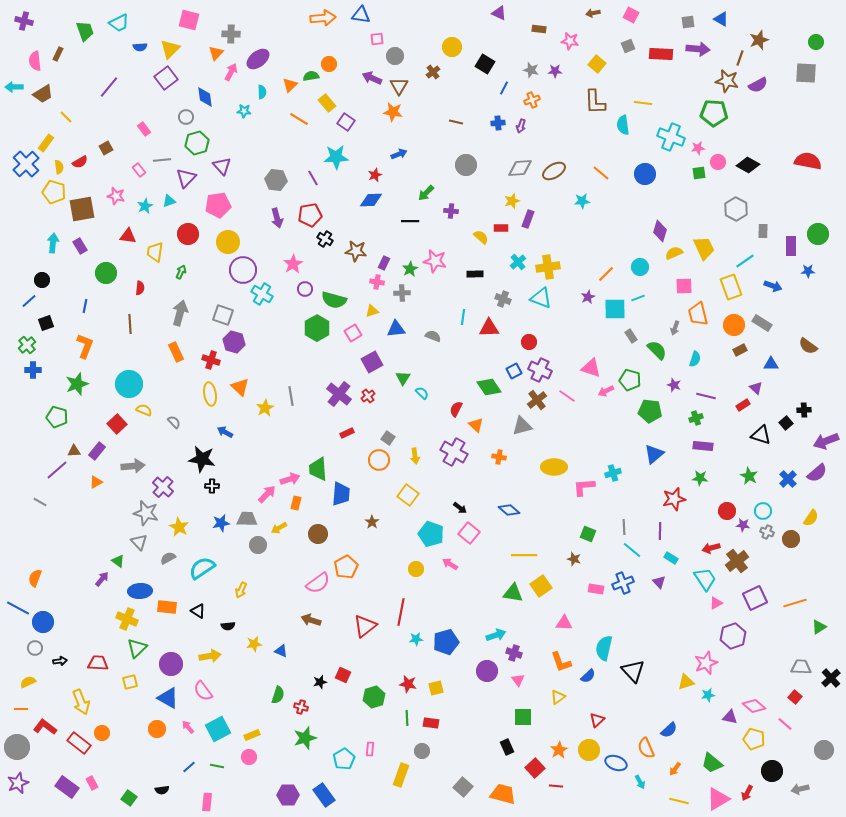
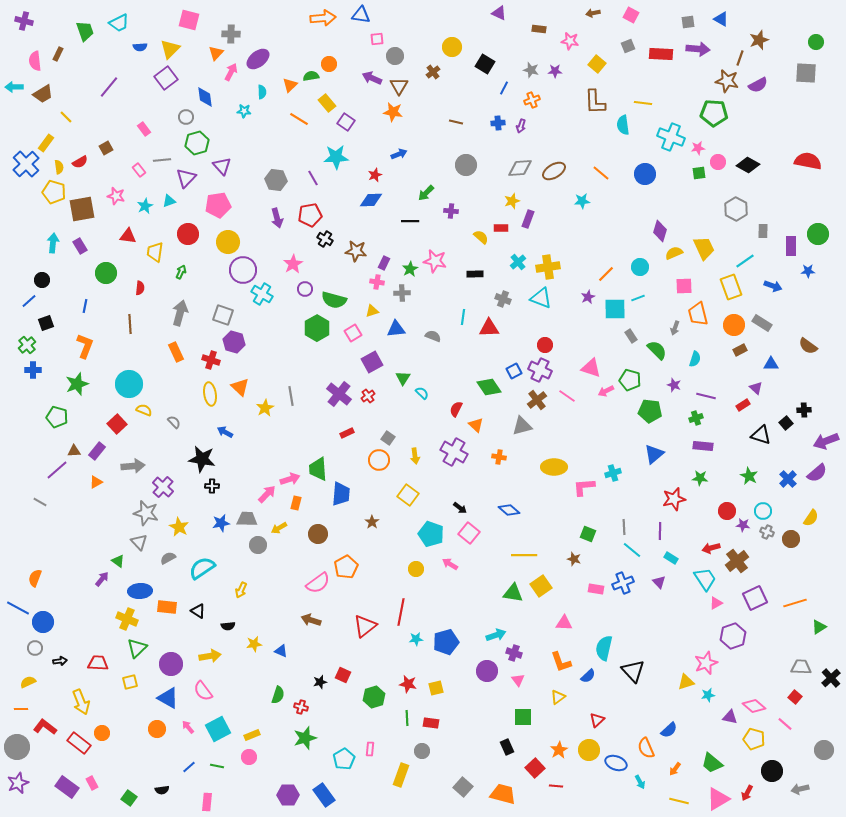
red circle at (529, 342): moved 16 px right, 3 px down
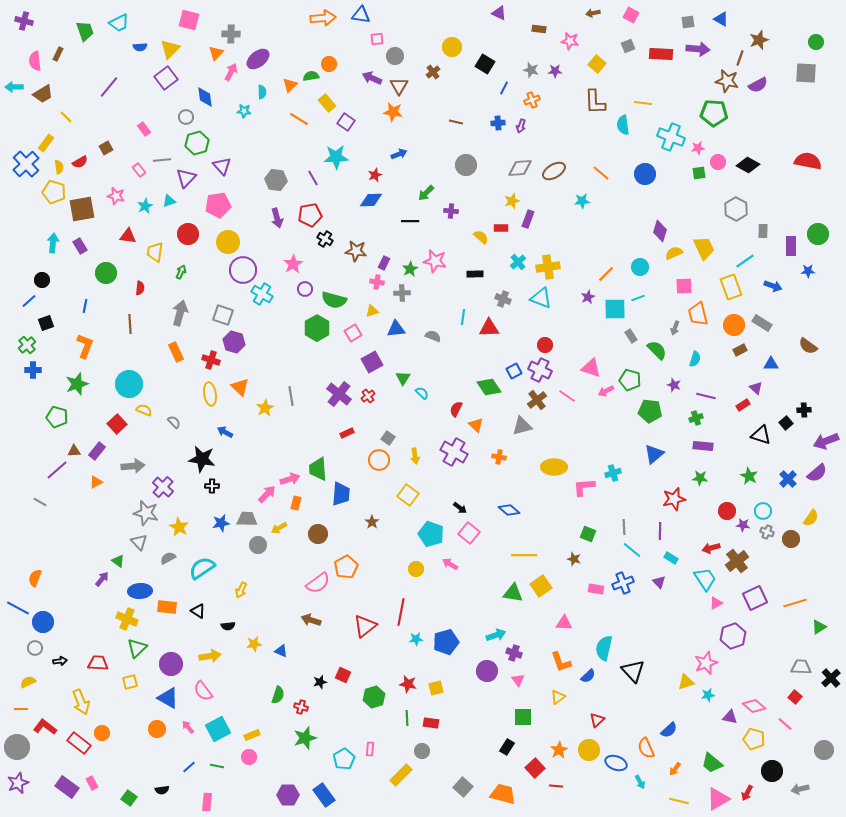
black rectangle at (507, 747): rotated 56 degrees clockwise
yellow rectangle at (401, 775): rotated 25 degrees clockwise
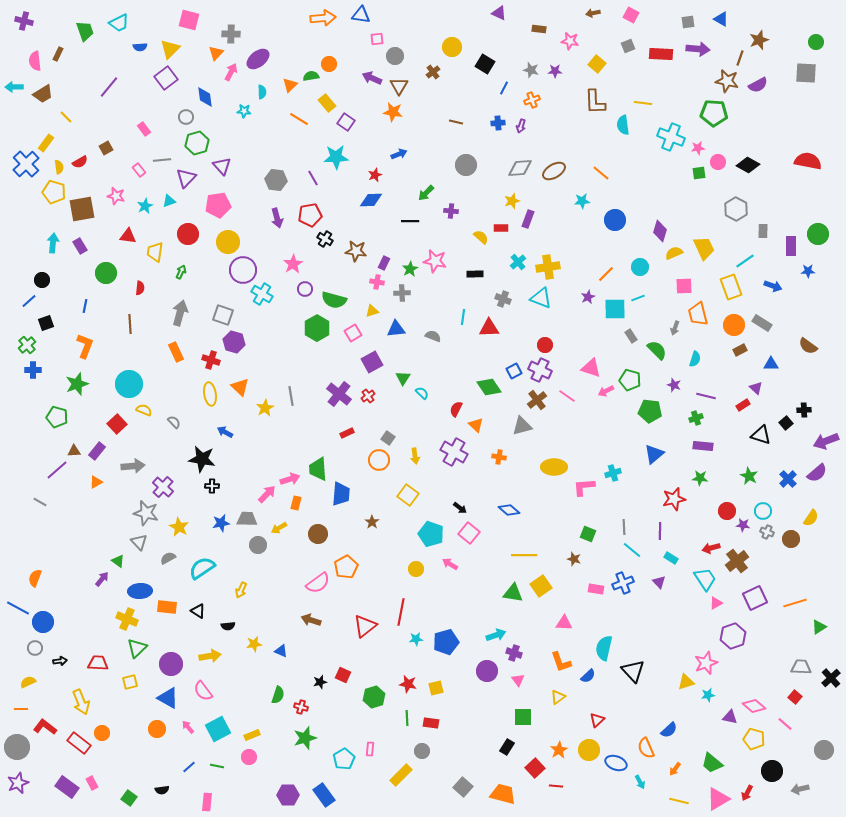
blue circle at (645, 174): moved 30 px left, 46 px down
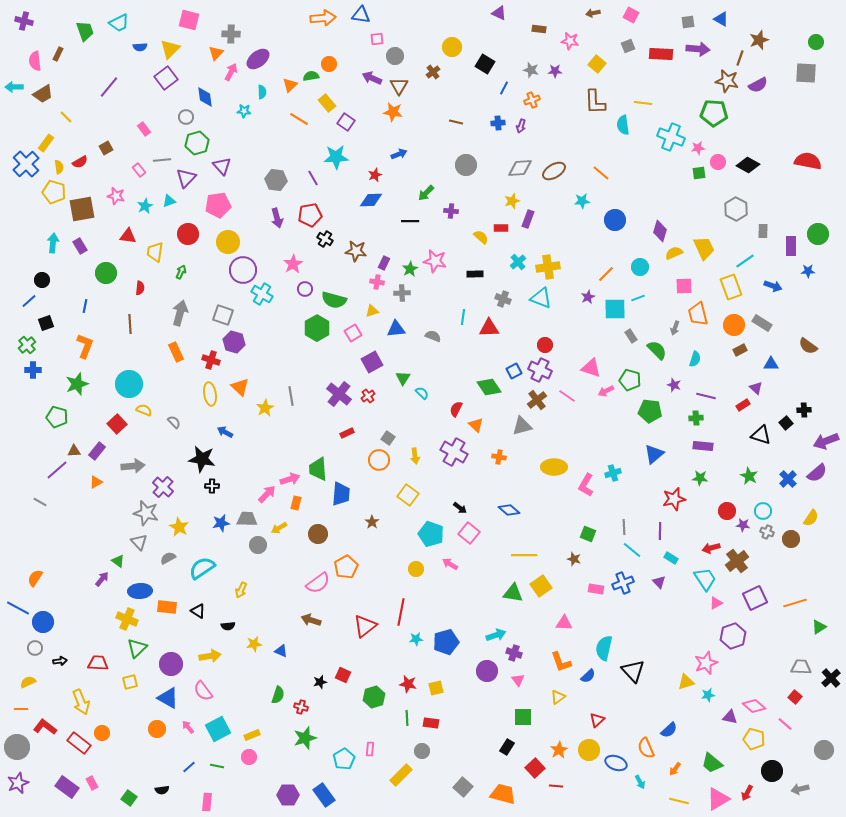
green cross at (696, 418): rotated 16 degrees clockwise
pink L-shape at (584, 487): moved 2 px right, 2 px up; rotated 55 degrees counterclockwise
orange semicircle at (35, 578): rotated 12 degrees clockwise
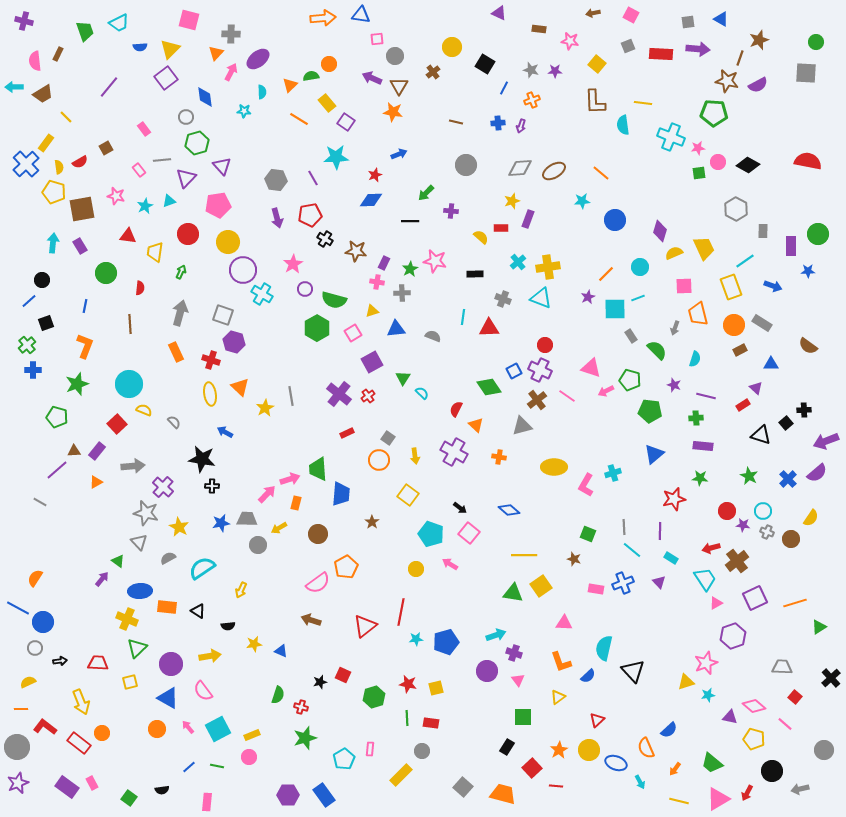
gray trapezoid at (801, 667): moved 19 px left
red square at (535, 768): moved 3 px left
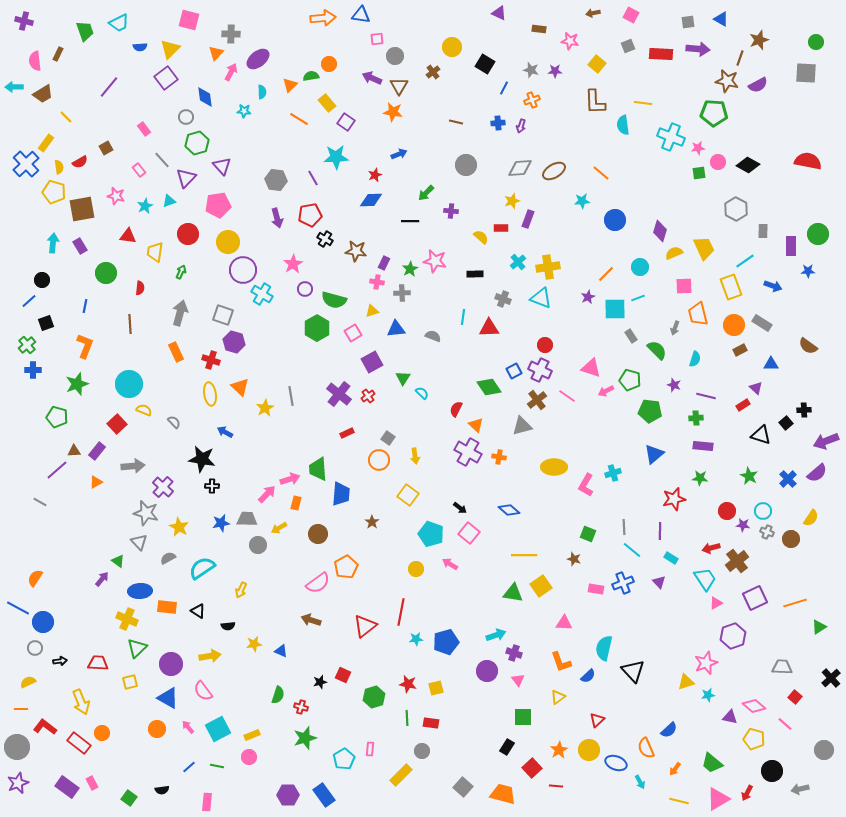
gray line at (162, 160): rotated 54 degrees clockwise
purple cross at (454, 452): moved 14 px right
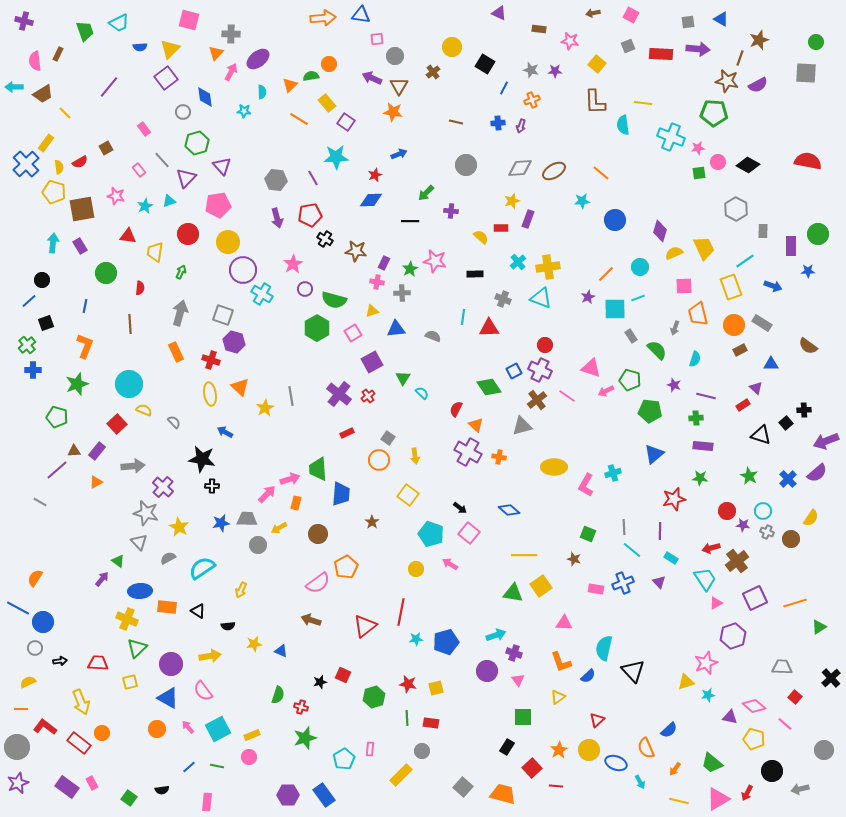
yellow line at (66, 117): moved 1 px left, 4 px up
gray circle at (186, 117): moved 3 px left, 5 px up
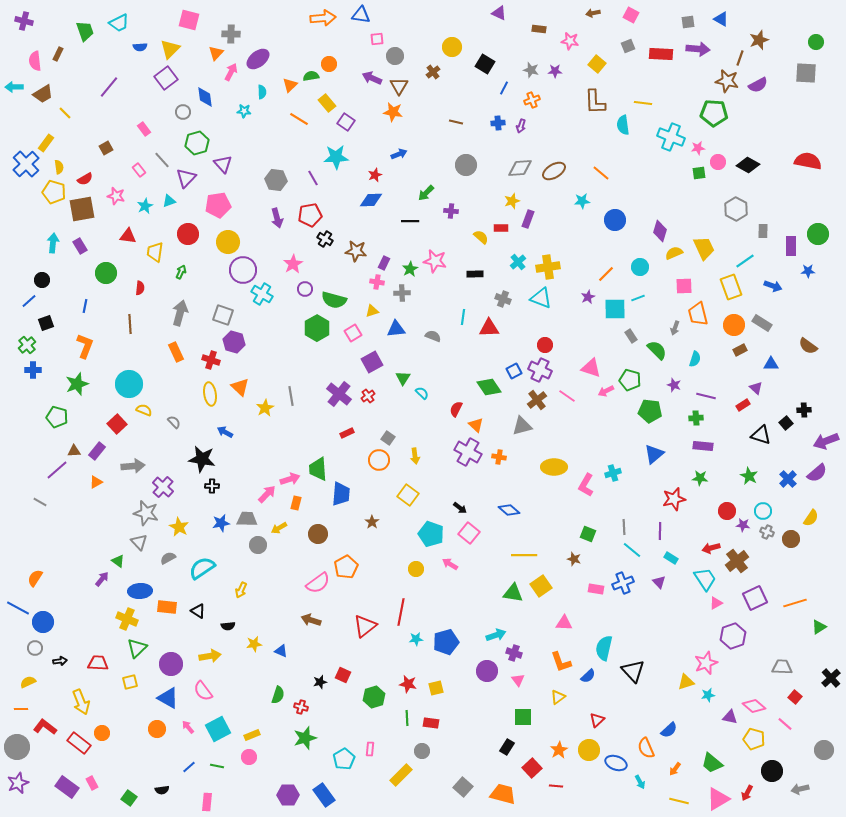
red semicircle at (80, 162): moved 5 px right, 17 px down
purple triangle at (222, 166): moved 1 px right, 2 px up
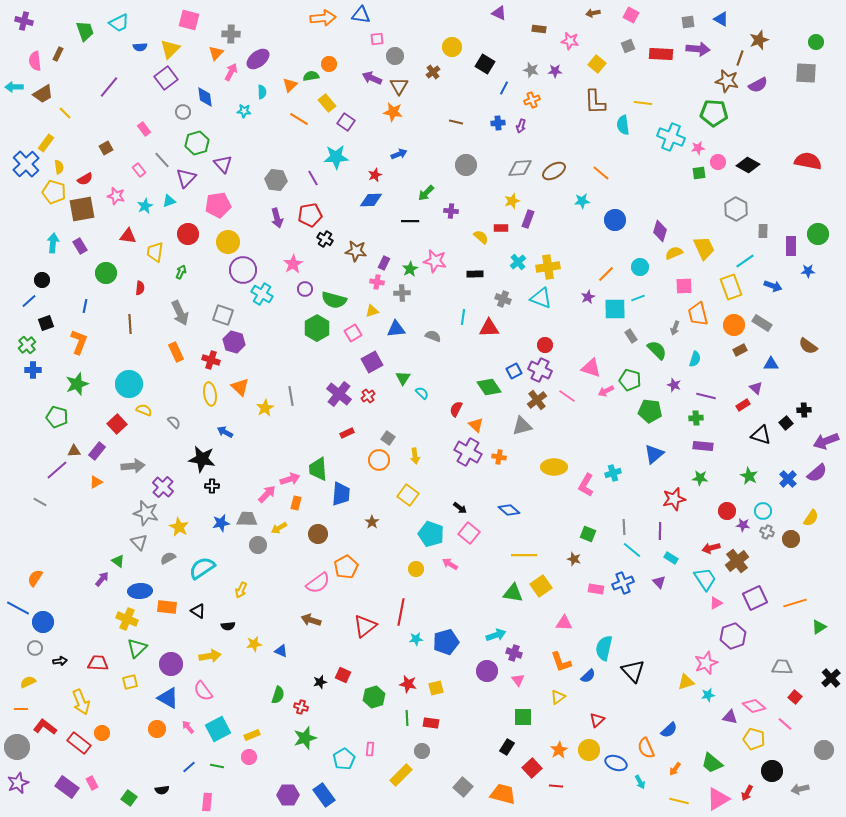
gray arrow at (180, 313): rotated 140 degrees clockwise
orange L-shape at (85, 346): moved 6 px left, 4 px up
